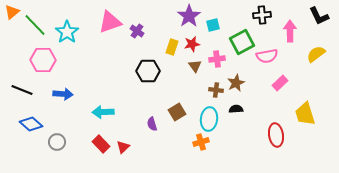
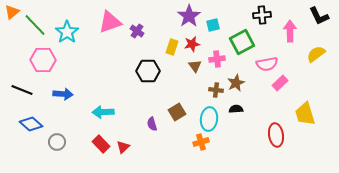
pink semicircle: moved 8 px down
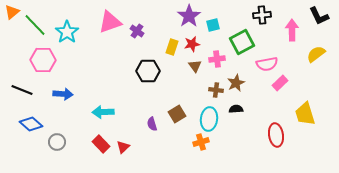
pink arrow: moved 2 px right, 1 px up
brown square: moved 2 px down
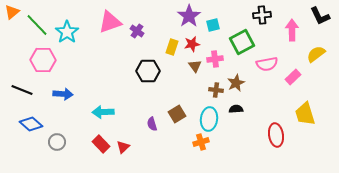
black L-shape: moved 1 px right
green line: moved 2 px right
pink cross: moved 2 px left
pink rectangle: moved 13 px right, 6 px up
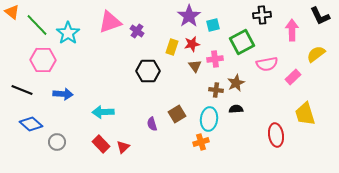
orange triangle: rotated 42 degrees counterclockwise
cyan star: moved 1 px right, 1 px down
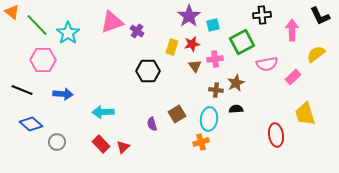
pink triangle: moved 2 px right
